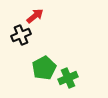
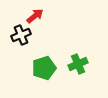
green pentagon: rotated 10 degrees clockwise
green cross: moved 10 px right, 14 px up
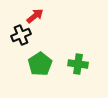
green cross: rotated 30 degrees clockwise
green pentagon: moved 4 px left, 4 px up; rotated 15 degrees counterclockwise
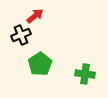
green cross: moved 7 px right, 10 px down
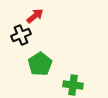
green cross: moved 12 px left, 11 px down
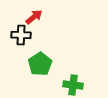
red arrow: moved 1 px left, 1 px down
black cross: rotated 24 degrees clockwise
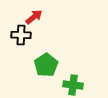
green pentagon: moved 6 px right, 1 px down
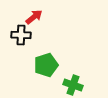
green pentagon: rotated 15 degrees clockwise
green cross: rotated 12 degrees clockwise
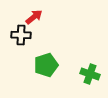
green cross: moved 17 px right, 11 px up
